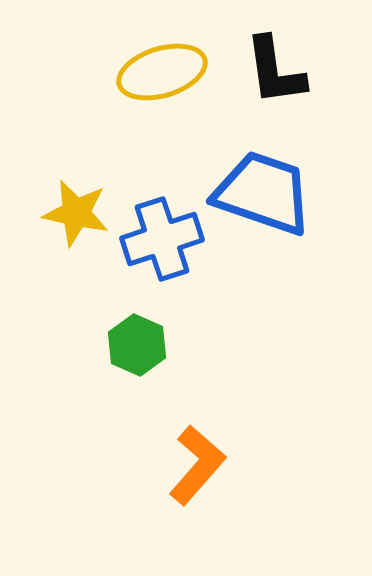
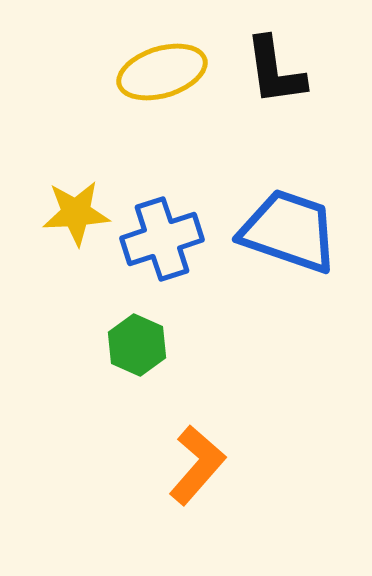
blue trapezoid: moved 26 px right, 38 px down
yellow star: rotated 16 degrees counterclockwise
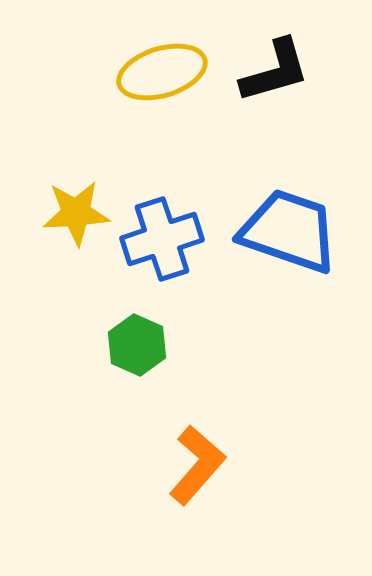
black L-shape: rotated 98 degrees counterclockwise
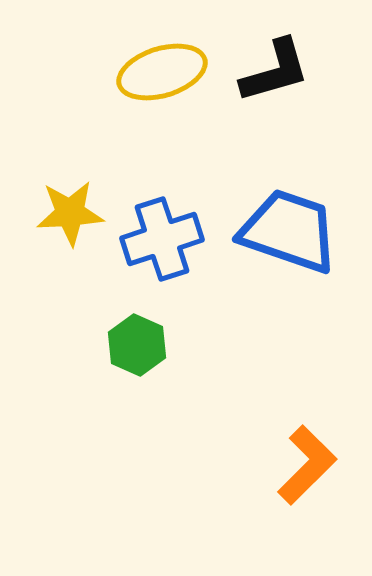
yellow star: moved 6 px left
orange L-shape: moved 110 px right; rotated 4 degrees clockwise
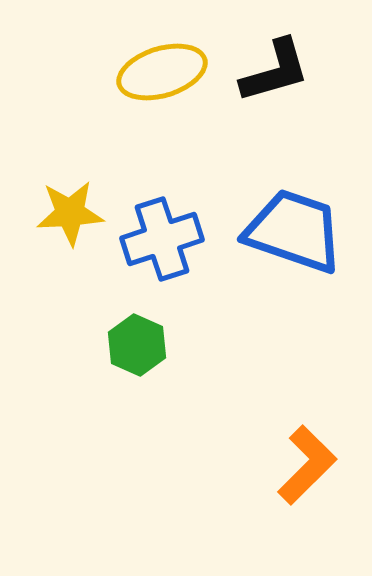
blue trapezoid: moved 5 px right
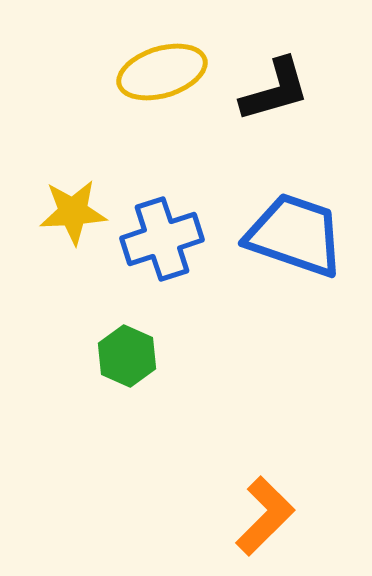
black L-shape: moved 19 px down
yellow star: moved 3 px right, 1 px up
blue trapezoid: moved 1 px right, 4 px down
green hexagon: moved 10 px left, 11 px down
orange L-shape: moved 42 px left, 51 px down
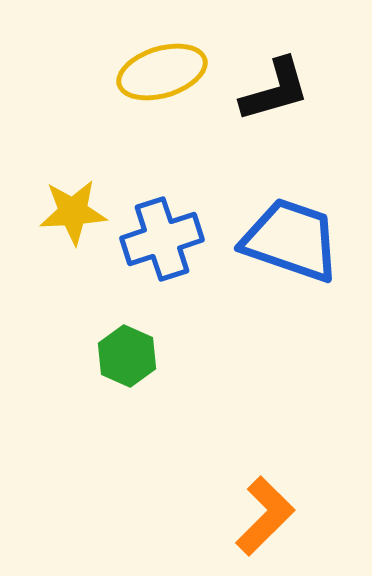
blue trapezoid: moved 4 px left, 5 px down
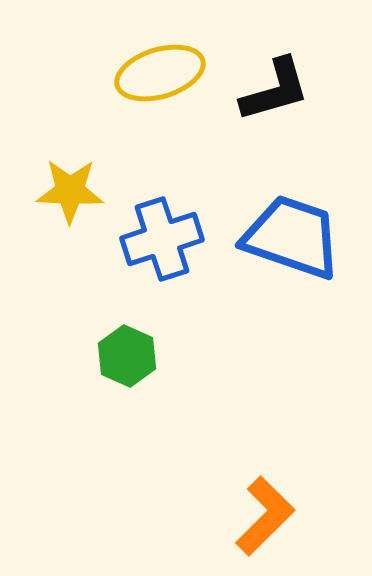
yellow ellipse: moved 2 px left, 1 px down
yellow star: moved 3 px left, 21 px up; rotated 6 degrees clockwise
blue trapezoid: moved 1 px right, 3 px up
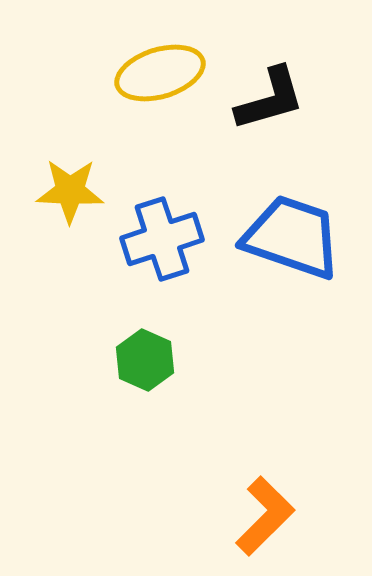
black L-shape: moved 5 px left, 9 px down
green hexagon: moved 18 px right, 4 px down
